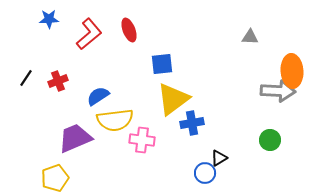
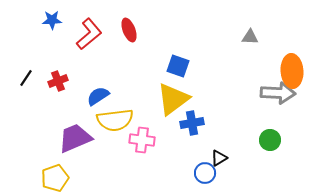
blue star: moved 3 px right, 1 px down
blue square: moved 16 px right, 2 px down; rotated 25 degrees clockwise
gray arrow: moved 2 px down
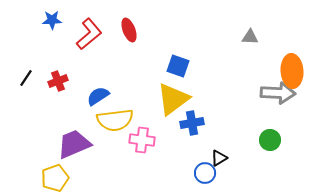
purple trapezoid: moved 1 px left, 6 px down
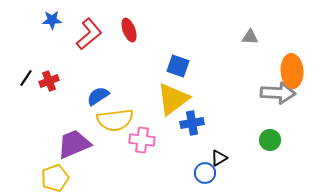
red cross: moved 9 px left
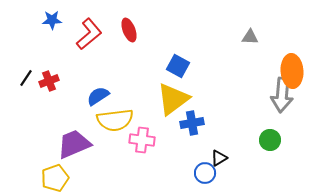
blue square: rotated 10 degrees clockwise
gray arrow: moved 4 px right, 2 px down; rotated 92 degrees clockwise
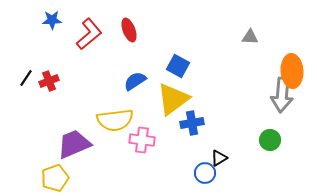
blue semicircle: moved 37 px right, 15 px up
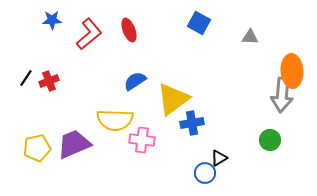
blue square: moved 21 px right, 43 px up
yellow semicircle: rotated 9 degrees clockwise
yellow pentagon: moved 18 px left, 30 px up; rotated 8 degrees clockwise
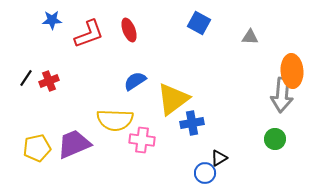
red L-shape: rotated 20 degrees clockwise
green circle: moved 5 px right, 1 px up
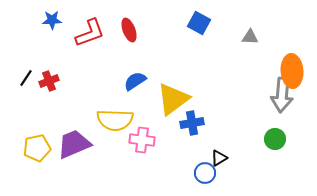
red L-shape: moved 1 px right, 1 px up
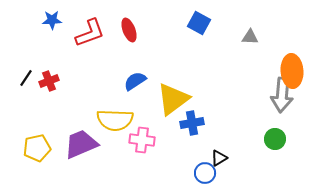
purple trapezoid: moved 7 px right
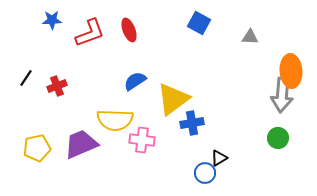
orange ellipse: moved 1 px left
red cross: moved 8 px right, 5 px down
green circle: moved 3 px right, 1 px up
